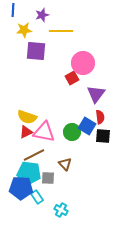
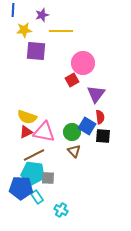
red square: moved 2 px down
brown triangle: moved 9 px right, 13 px up
cyan pentagon: moved 4 px right
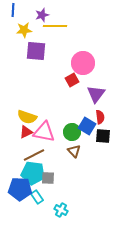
yellow line: moved 6 px left, 5 px up
blue pentagon: moved 1 px left, 1 px down
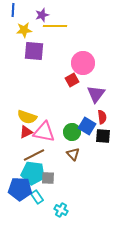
purple square: moved 2 px left
red semicircle: moved 2 px right
brown triangle: moved 1 px left, 3 px down
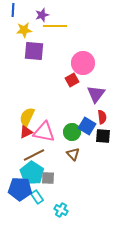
yellow semicircle: rotated 96 degrees clockwise
cyan pentagon: moved 1 px left; rotated 25 degrees clockwise
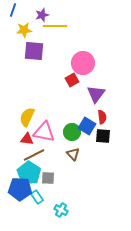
blue line: rotated 16 degrees clockwise
red triangle: moved 1 px right, 7 px down; rotated 32 degrees clockwise
cyan pentagon: moved 3 px left
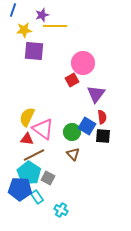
pink triangle: moved 1 px left, 3 px up; rotated 25 degrees clockwise
gray square: rotated 24 degrees clockwise
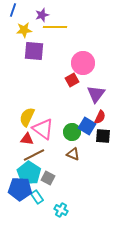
yellow line: moved 1 px down
red semicircle: moved 2 px left; rotated 32 degrees clockwise
brown triangle: rotated 24 degrees counterclockwise
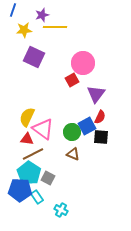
purple square: moved 6 px down; rotated 20 degrees clockwise
blue square: rotated 30 degrees clockwise
black square: moved 2 px left, 1 px down
brown line: moved 1 px left, 1 px up
blue pentagon: moved 1 px down
